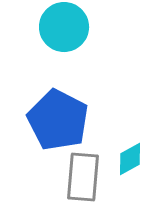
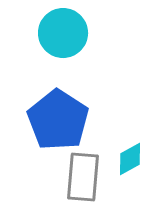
cyan circle: moved 1 px left, 6 px down
blue pentagon: rotated 6 degrees clockwise
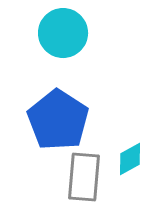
gray rectangle: moved 1 px right
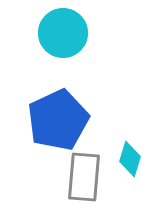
blue pentagon: rotated 14 degrees clockwise
cyan diamond: rotated 44 degrees counterclockwise
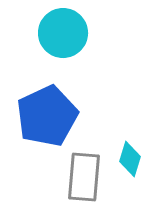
blue pentagon: moved 11 px left, 4 px up
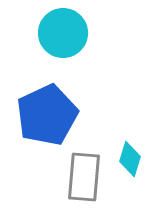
blue pentagon: moved 1 px up
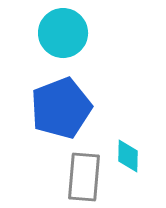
blue pentagon: moved 14 px right, 7 px up; rotated 4 degrees clockwise
cyan diamond: moved 2 px left, 3 px up; rotated 16 degrees counterclockwise
